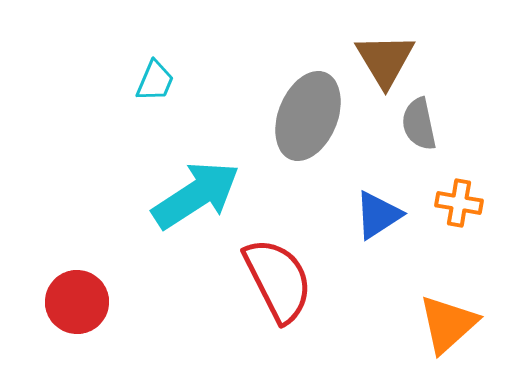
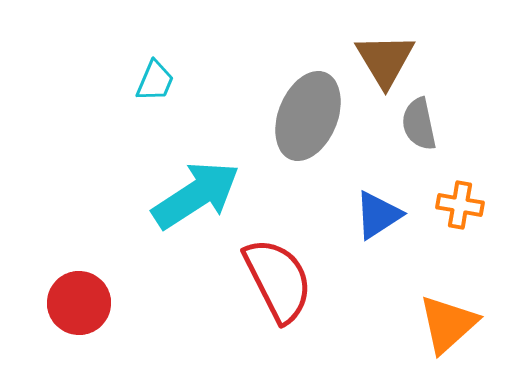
orange cross: moved 1 px right, 2 px down
red circle: moved 2 px right, 1 px down
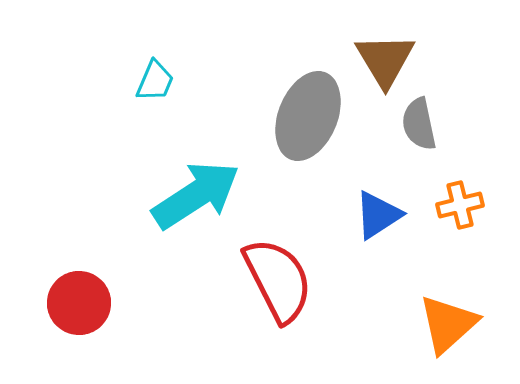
orange cross: rotated 24 degrees counterclockwise
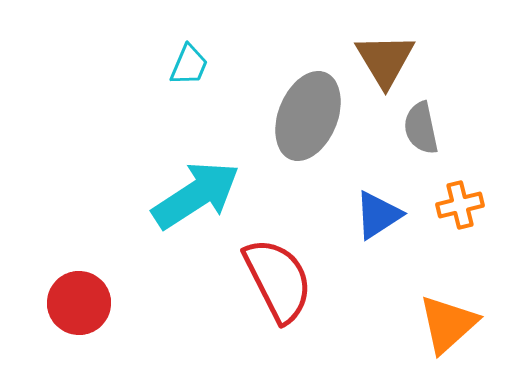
cyan trapezoid: moved 34 px right, 16 px up
gray semicircle: moved 2 px right, 4 px down
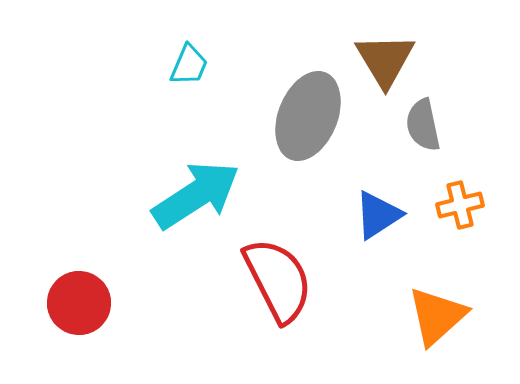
gray semicircle: moved 2 px right, 3 px up
orange triangle: moved 11 px left, 8 px up
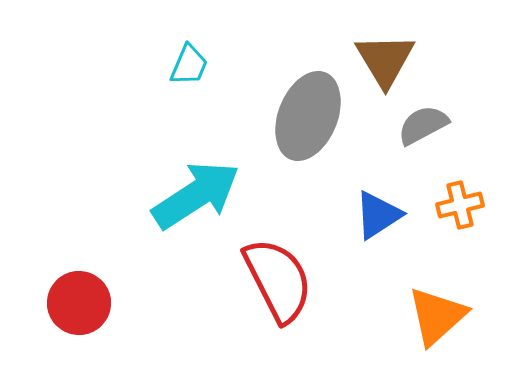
gray semicircle: rotated 74 degrees clockwise
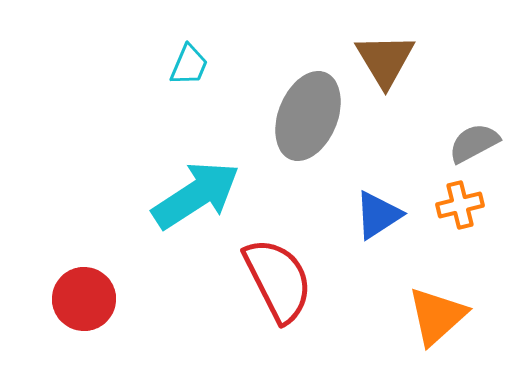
gray semicircle: moved 51 px right, 18 px down
red circle: moved 5 px right, 4 px up
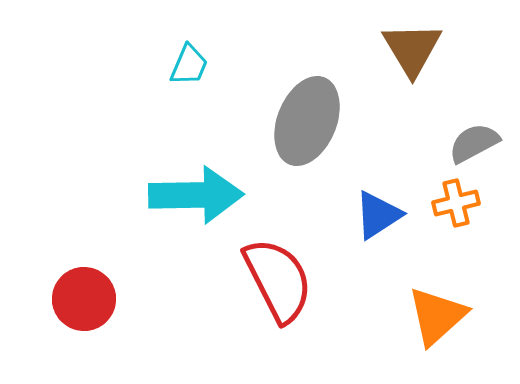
brown triangle: moved 27 px right, 11 px up
gray ellipse: moved 1 px left, 5 px down
cyan arrow: rotated 32 degrees clockwise
orange cross: moved 4 px left, 2 px up
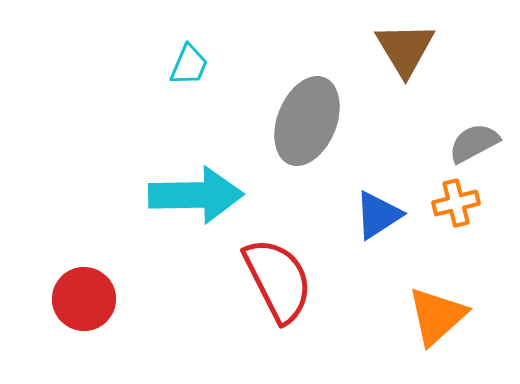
brown triangle: moved 7 px left
